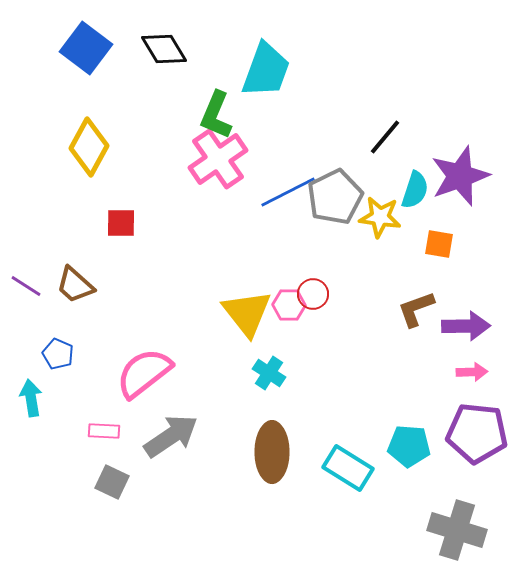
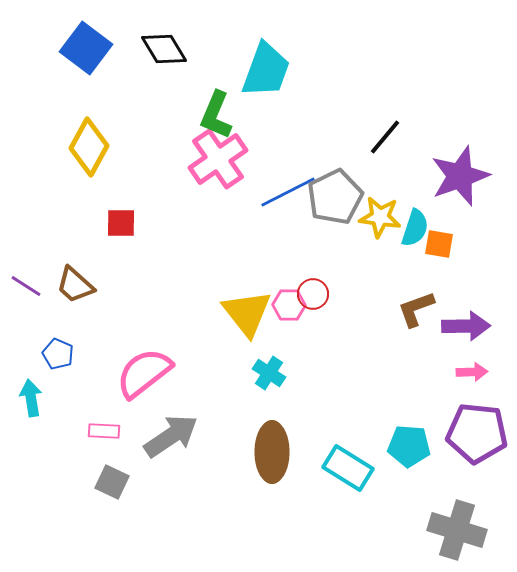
cyan semicircle: moved 38 px down
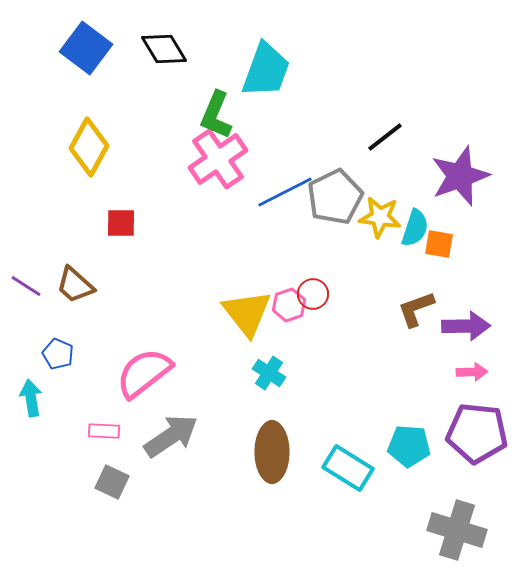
black line: rotated 12 degrees clockwise
blue line: moved 3 px left
pink hexagon: rotated 20 degrees counterclockwise
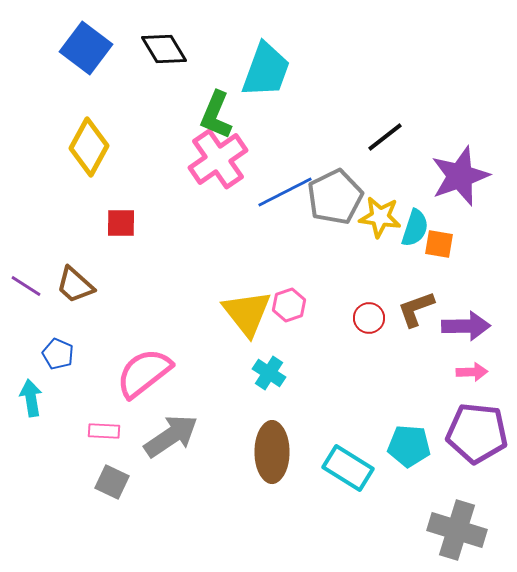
red circle: moved 56 px right, 24 px down
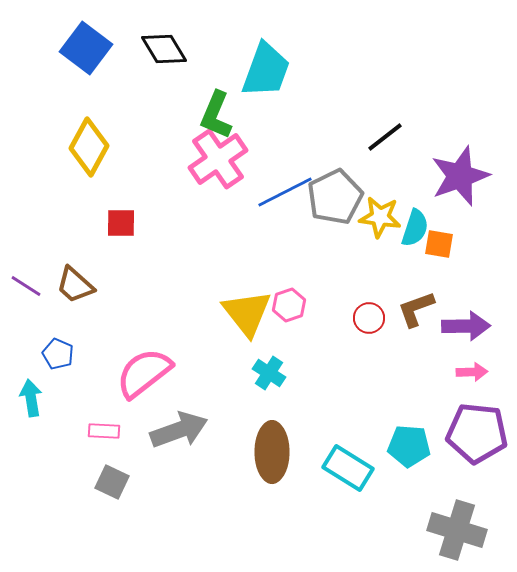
gray arrow: moved 8 px right, 6 px up; rotated 14 degrees clockwise
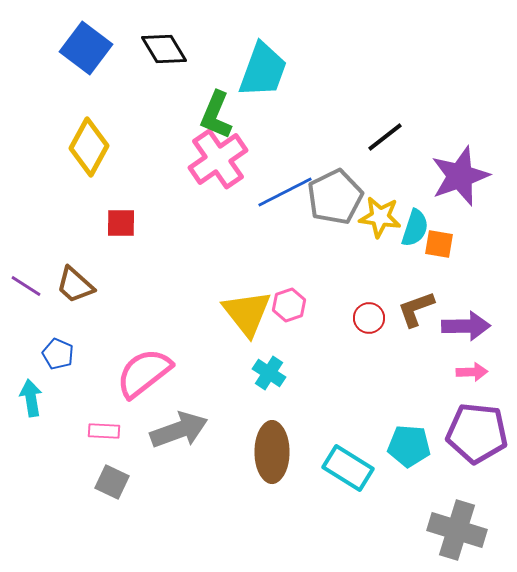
cyan trapezoid: moved 3 px left
